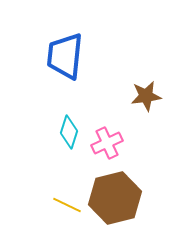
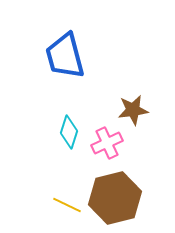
blue trapezoid: rotated 21 degrees counterclockwise
brown star: moved 13 px left, 14 px down
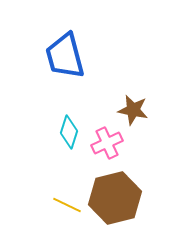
brown star: rotated 20 degrees clockwise
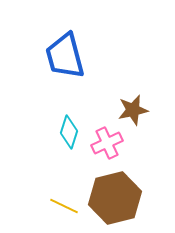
brown star: rotated 24 degrees counterclockwise
yellow line: moved 3 px left, 1 px down
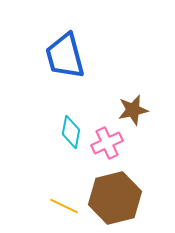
cyan diamond: moved 2 px right; rotated 8 degrees counterclockwise
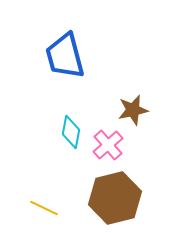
pink cross: moved 1 px right, 2 px down; rotated 16 degrees counterclockwise
yellow line: moved 20 px left, 2 px down
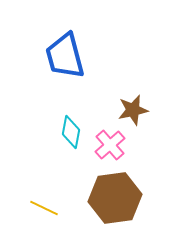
pink cross: moved 2 px right
brown hexagon: rotated 6 degrees clockwise
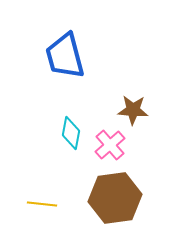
brown star: rotated 16 degrees clockwise
cyan diamond: moved 1 px down
yellow line: moved 2 px left, 4 px up; rotated 20 degrees counterclockwise
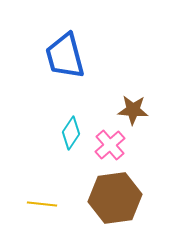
cyan diamond: rotated 24 degrees clockwise
